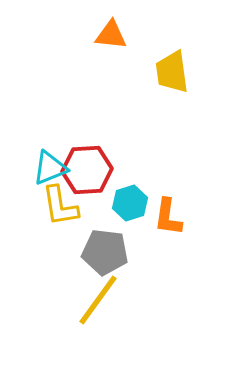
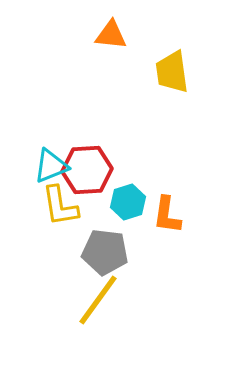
cyan triangle: moved 1 px right, 2 px up
cyan hexagon: moved 2 px left, 1 px up
orange L-shape: moved 1 px left, 2 px up
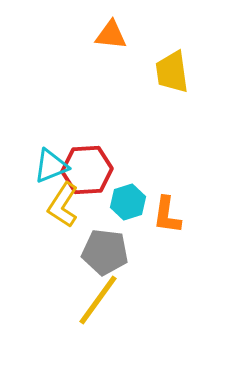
yellow L-shape: moved 3 px right, 1 px up; rotated 42 degrees clockwise
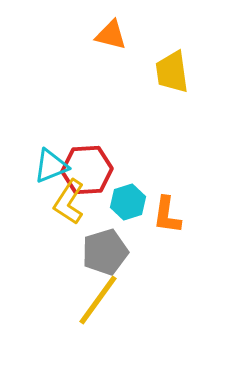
orange triangle: rotated 8 degrees clockwise
yellow L-shape: moved 6 px right, 3 px up
gray pentagon: rotated 24 degrees counterclockwise
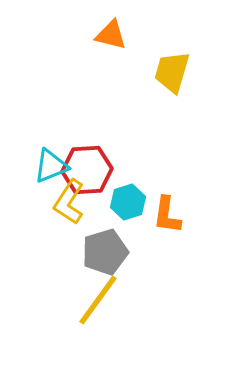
yellow trapezoid: rotated 24 degrees clockwise
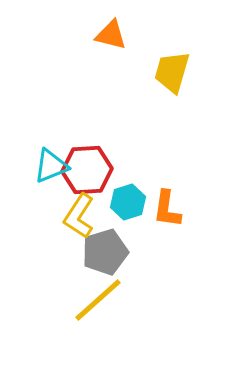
yellow L-shape: moved 10 px right, 14 px down
orange L-shape: moved 6 px up
yellow line: rotated 12 degrees clockwise
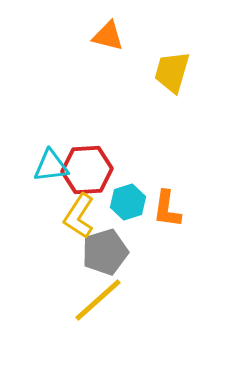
orange triangle: moved 3 px left, 1 px down
cyan triangle: rotated 15 degrees clockwise
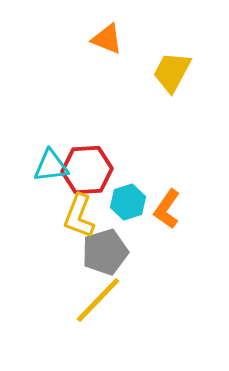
orange triangle: moved 1 px left, 3 px down; rotated 8 degrees clockwise
yellow trapezoid: rotated 12 degrees clockwise
orange L-shape: rotated 27 degrees clockwise
yellow L-shape: rotated 12 degrees counterclockwise
yellow line: rotated 4 degrees counterclockwise
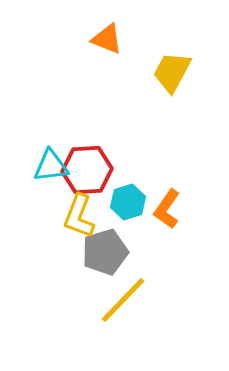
yellow line: moved 25 px right
